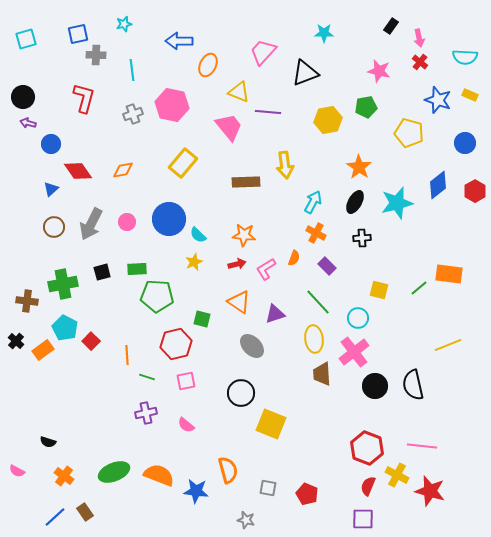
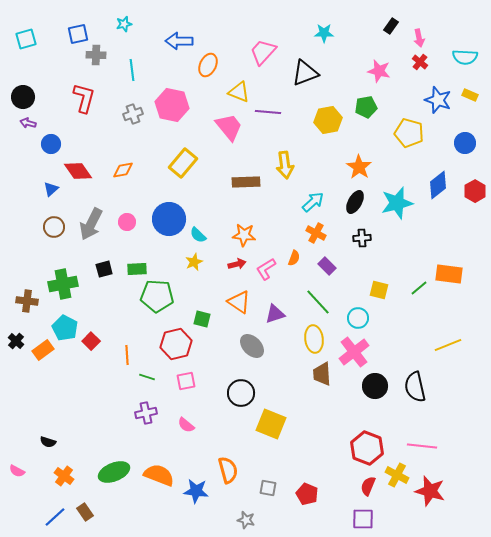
cyan arrow at (313, 202): rotated 20 degrees clockwise
black square at (102, 272): moved 2 px right, 3 px up
black semicircle at (413, 385): moved 2 px right, 2 px down
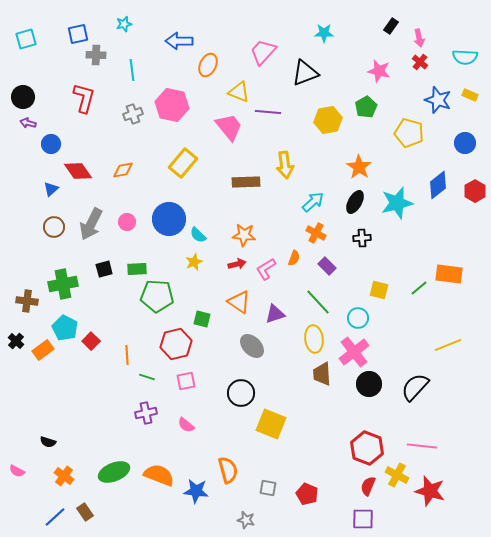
green pentagon at (366, 107): rotated 20 degrees counterclockwise
black circle at (375, 386): moved 6 px left, 2 px up
black semicircle at (415, 387): rotated 56 degrees clockwise
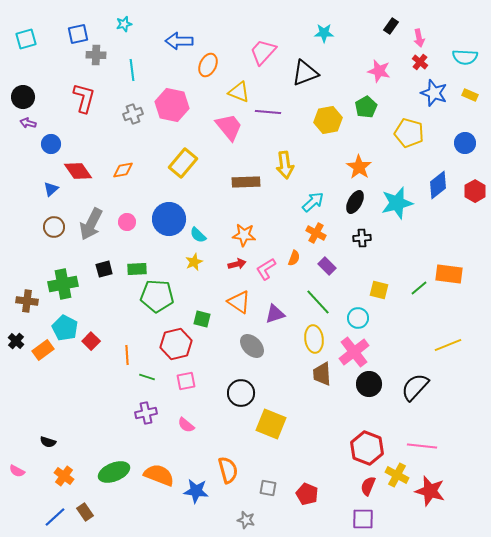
blue star at (438, 100): moved 4 px left, 7 px up
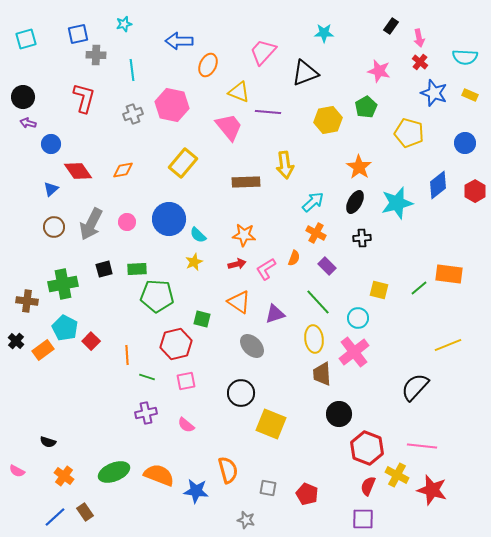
black circle at (369, 384): moved 30 px left, 30 px down
red star at (430, 491): moved 2 px right, 1 px up
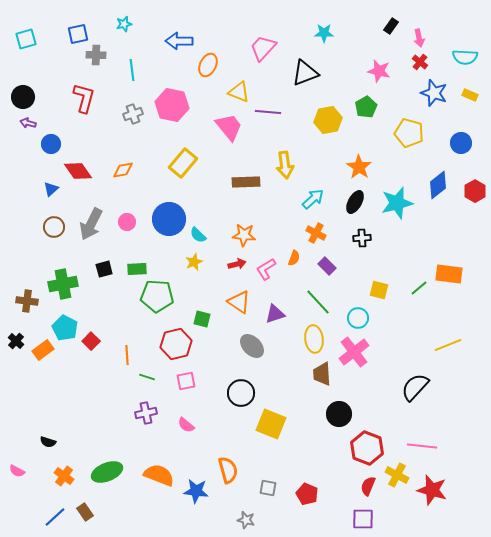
pink trapezoid at (263, 52): moved 4 px up
blue circle at (465, 143): moved 4 px left
cyan arrow at (313, 202): moved 3 px up
green ellipse at (114, 472): moved 7 px left
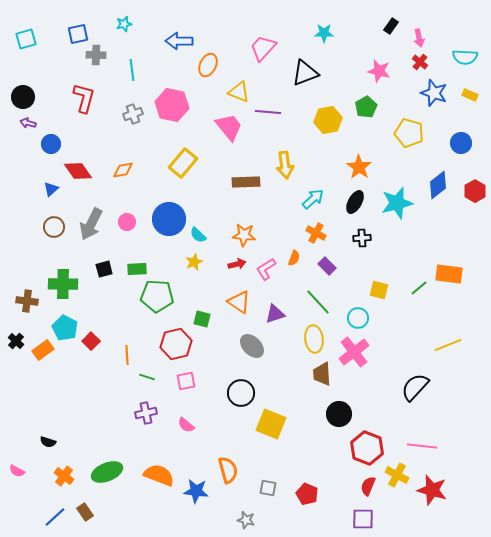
green cross at (63, 284): rotated 12 degrees clockwise
